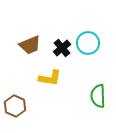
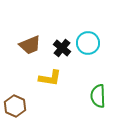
black cross: rotated 12 degrees counterclockwise
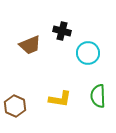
cyan circle: moved 10 px down
black cross: moved 17 px up; rotated 24 degrees counterclockwise
yellow L-shape: moved 10 px right, 21 px down
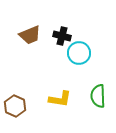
black cross: moved 5 px down
brown trapezoid: moved 10 px up
cyan circle: moved 9 px left
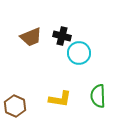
brown trapezoid: moved 1 px right, 2 px down
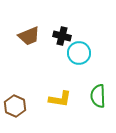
brown trapezoid: moved 2 px left, 1 px up
